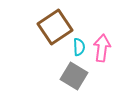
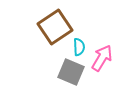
pink arrow: moved 10 px down; rotated 24 degrees clockwise
gray square: moved 3 px left, 4 px up; rotated 8 degrees counterclockwise
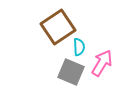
brown square: moved 3 px right
pink arrow: moved 5 px down
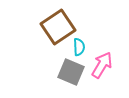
pink arrow: moved 2 px down
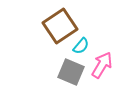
brown square: moved 2 px right, 1 px up
cyan semicircle: moved 2 px right, 1 px up; rotated 42 degrees clockwise
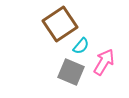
brown square: moved 2 px up
pink arrow: moved 2 px right, 3 px up
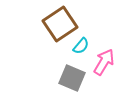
gray square: moved 1 px right, 6 px down
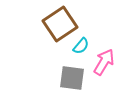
gray square: rotated 16 degrees counterclockwise
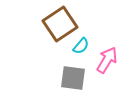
pink arrow: moved 3 px right, 2 px up
gray square: moved 1 px right
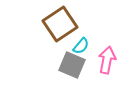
pink arrow: rotated 20 degrees counterclockwise
gray square: moved 1 px left, 13 px up; rotated 16 degrees clockwise
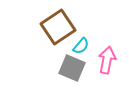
brown square: moved 2 px left, 3 px down
gray square: moved 3 px down
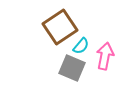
brown square: moved 2 px right
pink arrow: moved 2 px left, 4 px up
